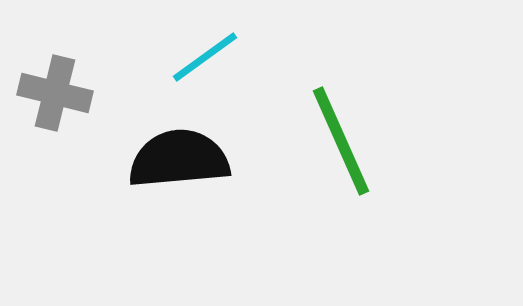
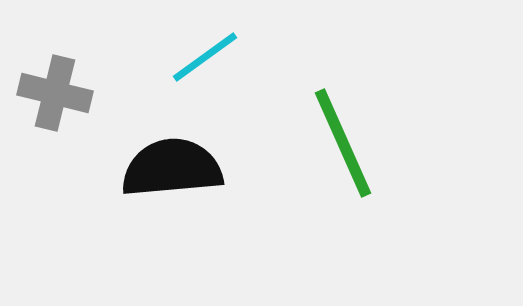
green line: moved 2 px right, 2 px down
black semicircle: moved 7 px left, 9 px down
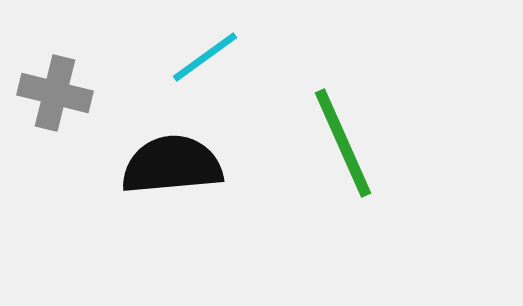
black semicircle: moved 3 px up
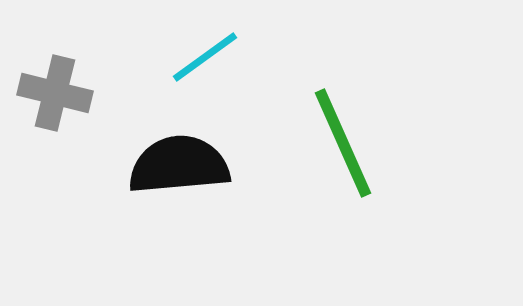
black semicircle: moved 7 px right
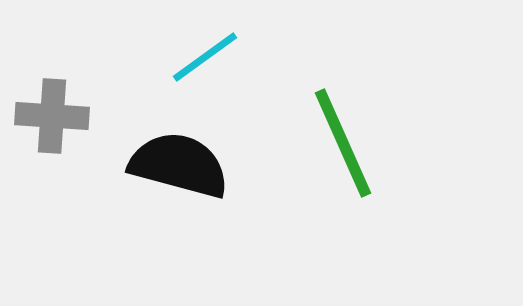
gray cross: moved 3 px left, 23 px down; rotated 10 degrees counterclockwise
black semicircle: rotated 20 degrees clockwise
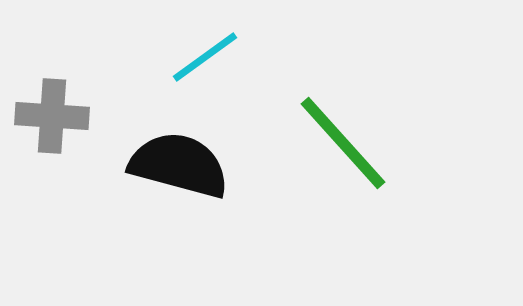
green line: rotated 18 degrees counterclockwise
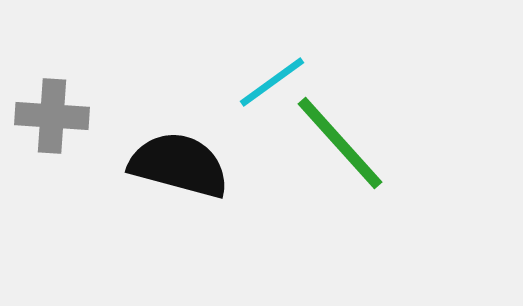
cyan line: moved 67 px right, 25 px down
green line: moved 3 px left
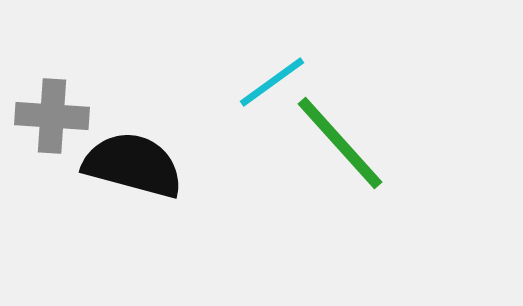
black semicircle: moved 46 px left
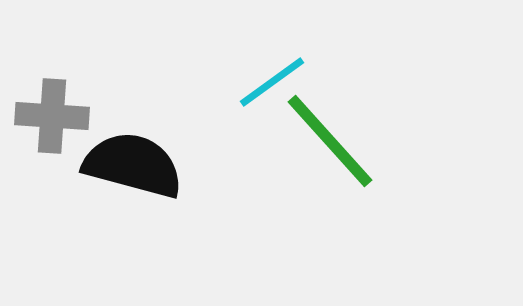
green line: moved 10 px left, 2 px up
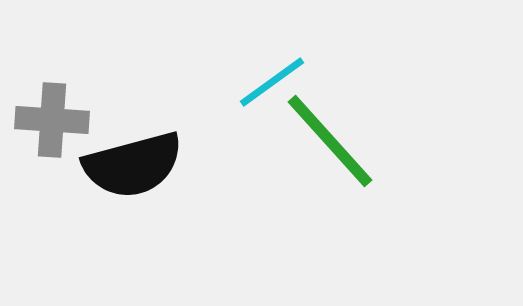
gray cross: moved 4 px down
black semicircle: rotated 150 degrees clockwise
